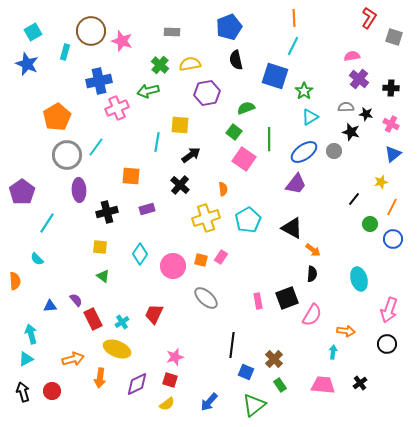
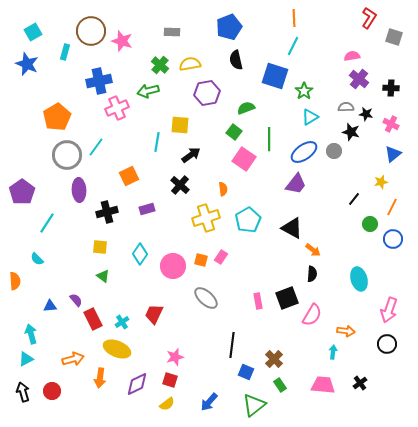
orange square at (131, 176): moved 2 px left; rotated 30 degrees counterclockwise
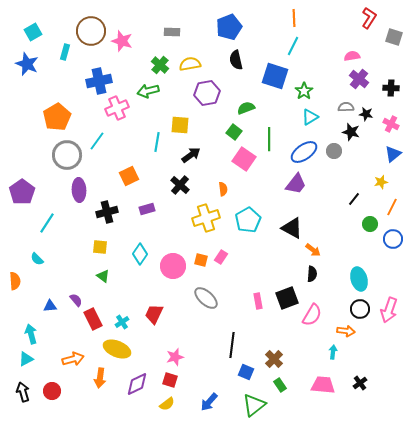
cyan line at (96, 147): moved 1 px right, 6 px up
black circle at (387, 344): moved 27 px left, 35 px up
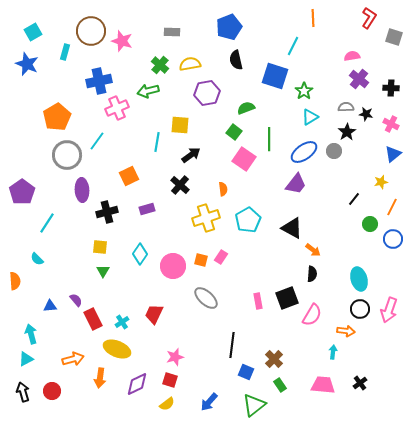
orange line at (294, 18): moved 19 px right
black star at (351, 132): moved 4 px left; rotated 24 degrees clockwise
purple ellipse at (79, 190): moved 3 px right
green triangle at (103, 276): moved 5 px up; rotated 24 degrees clockwise
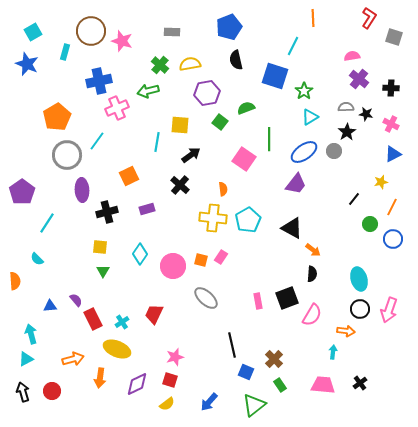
green square at (234, 132): moved 14 px left, 10 px up
blue triangle at (393, 154): rotated 12 degrees clockwise
yellow cross at (206, 218): moved 7 px right; rotated 24 degrees clockwise
black line at (232, 345): rotated 20 degrees counterclockwise
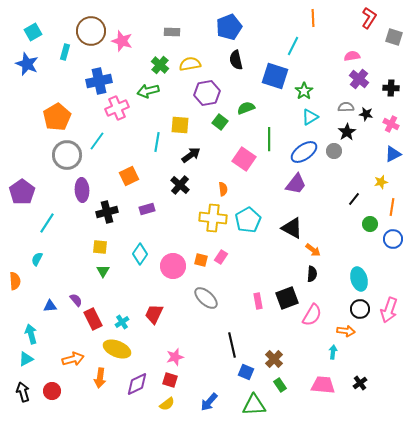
orange line at (392, 207): rotated 18 degrees counterclockwise
cyan semicircle at (37, 259): rotated 72 degrees clockwise
green triangle at (254, 405): rotated 35 degrees clockwise
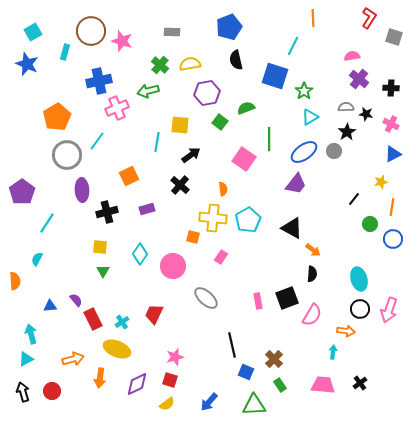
orange square at (201, 260): moved 8 px left, 23 px up
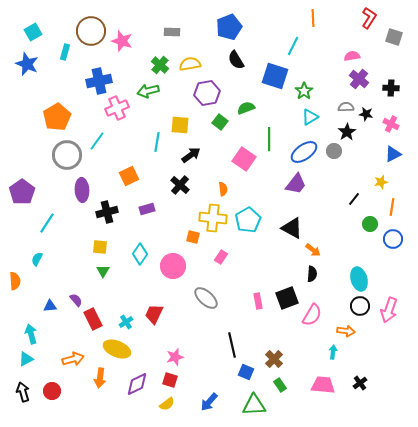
black semicircle at (236, 60): rotated 18 degrees counterclockwise
black circle at (360, 309): moved 3 px up
cyan cross at (122, 322): moved 4 px right
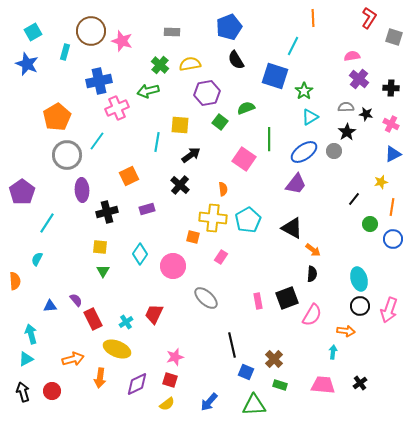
green rectangle at (280, 385): rotated 40 degrees counterclockwise
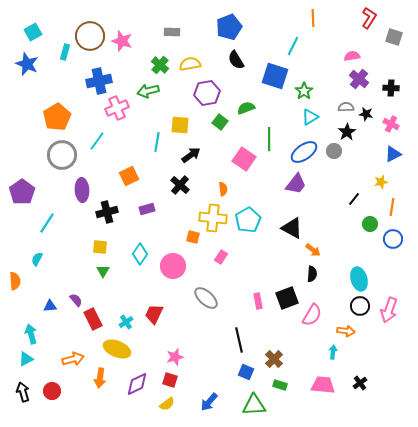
brown circle at (91, 31): moved 1 px left, 5 px down
gray circle at (67, 155): moved 5 px left
black line at (232, 345): moved 7 px right, 5 px up
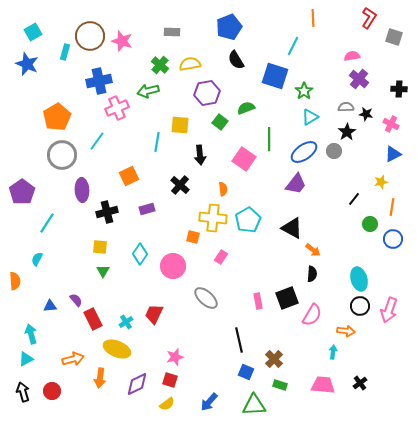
black cross at (391, 88): moved 8 px right, 1 px down
black arrow at (191, 155): moved 9 px right; rotated 120 degrees clockwise
